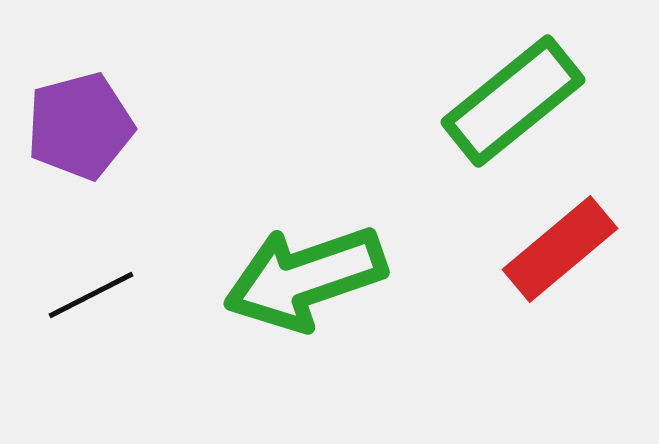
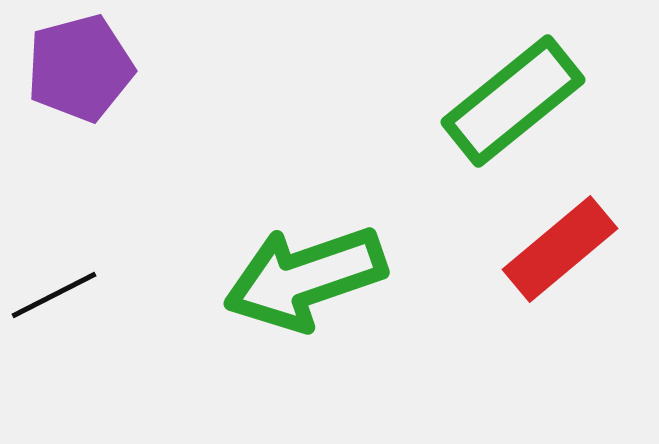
purple pentagon: moved 58 px up
black line: moved 37 px left
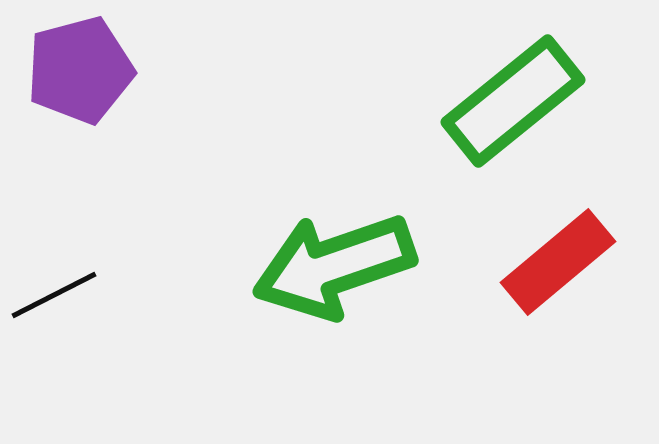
purple pentagon: moved 2 px down
red rectangle: moved 2 px left, 13 px down
green arrow: moved 29 px right, 12 px up
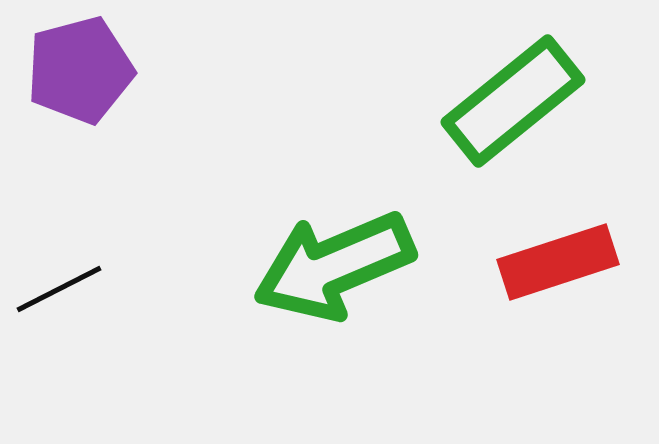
red rectangle: rotated 22 degrees clockwise
green arrow: rotated 4 degrees counterclockwise
black line: moved 5 px right, 6 px up
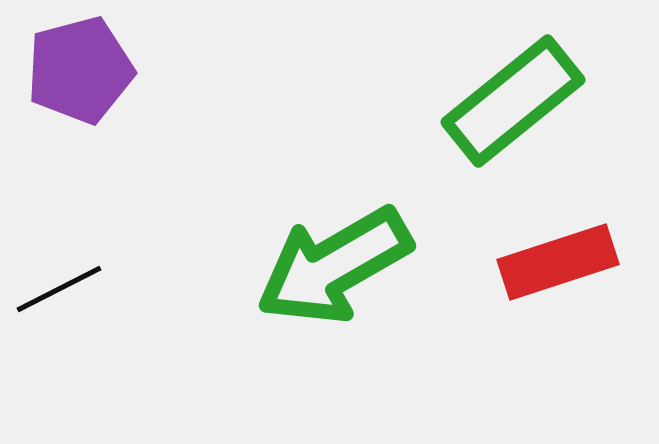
green arrow: rotated 7 degrees counterclockwise
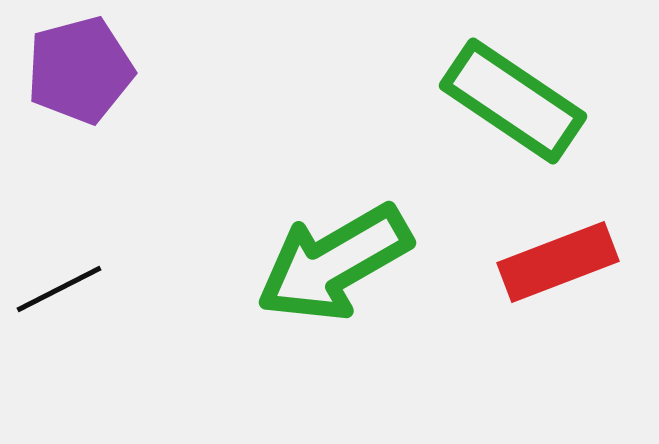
green rectangle: rotated 73 degrees clockwise
red rectangle: rotated 3 degrees counterclockwise
green arrow: moved 3 px up
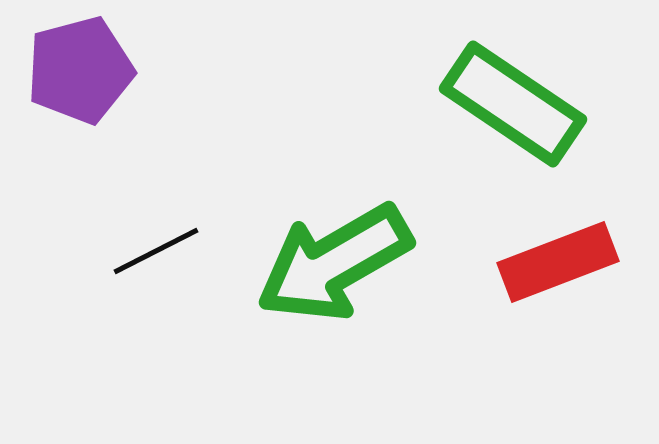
green rectangle: moved 3 px down
black line: moved 97 px right, 38 px up
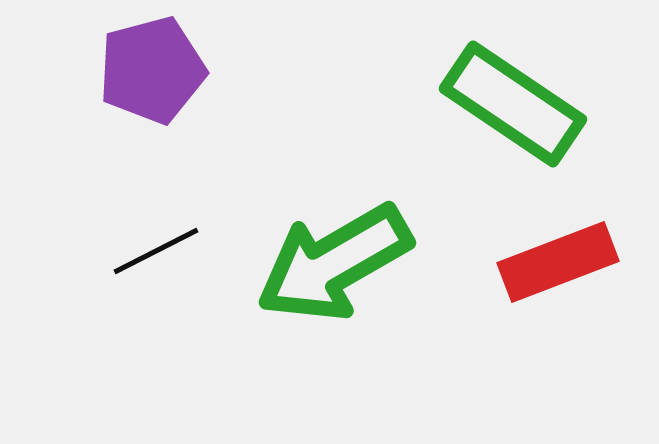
purple pentagon: moved 72 px right
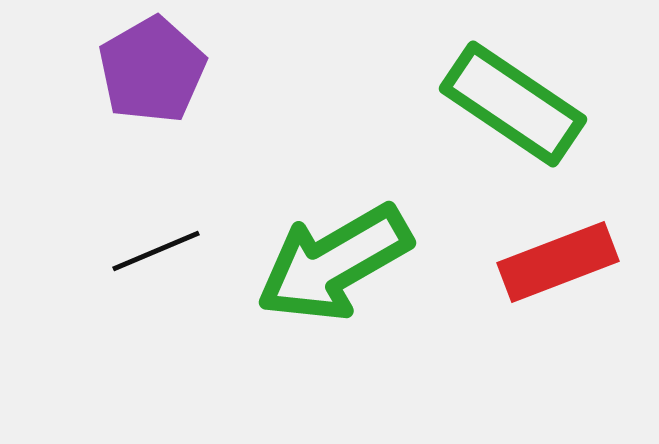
purple pentagon: rotated 15 degrees counterclockwise
black line: rotated 4 degrees clockwise
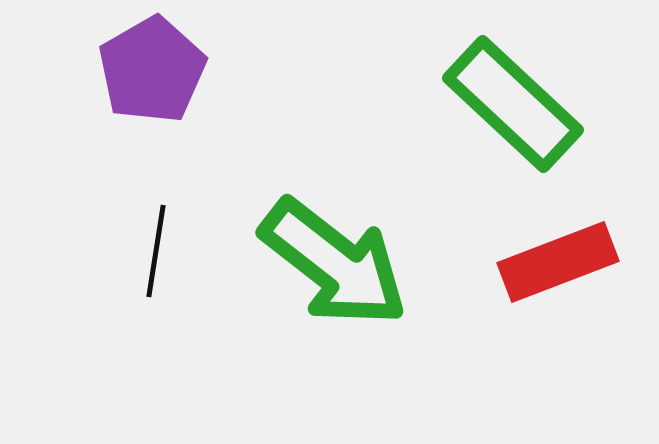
green rectangle: rotated 9 degrees clockwise
black line: rotated 58 degrees counterclockwise
green arrow: rotated 112 degrees counterclockwise
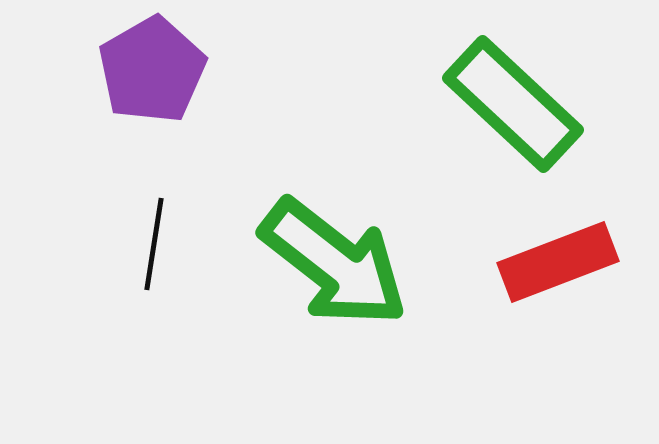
black line: moved 2 px left, 7 px up
